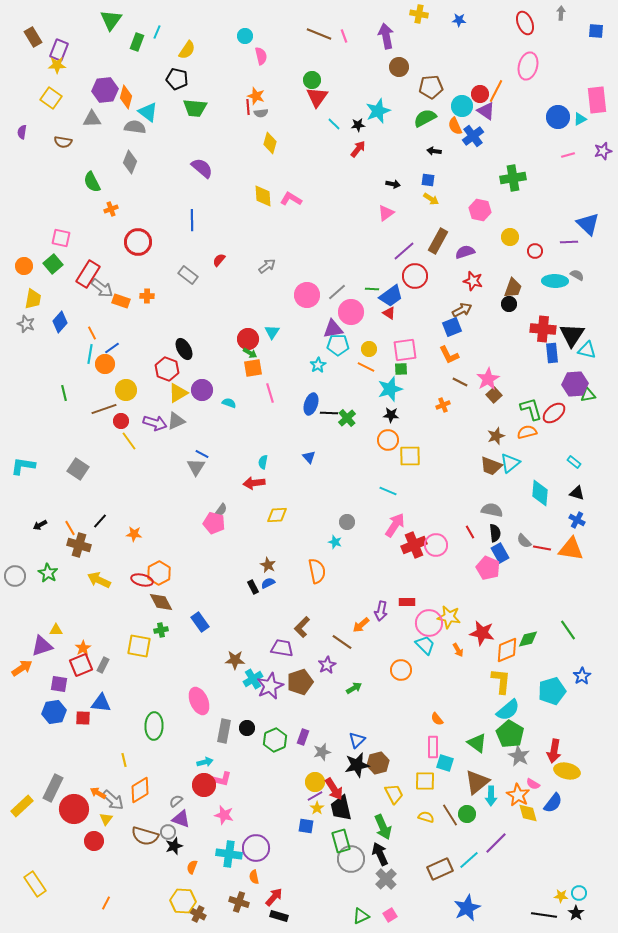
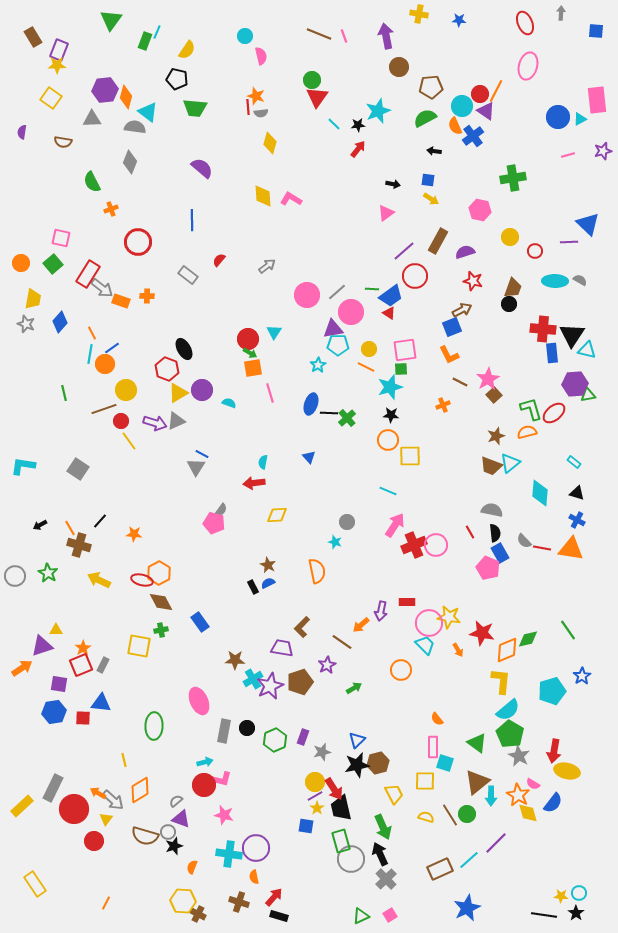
green rectangle at (137, 42): moved 8 px right, 1 px up
orange circle at (24, 266): moved 3 px left, 3 px up
gray semicircle at (577, 275): moved 3 px right, 5 px down
cyan triangle at (272, 332): moved 2 px right
cyan star at (390, 389): moved 2 px up
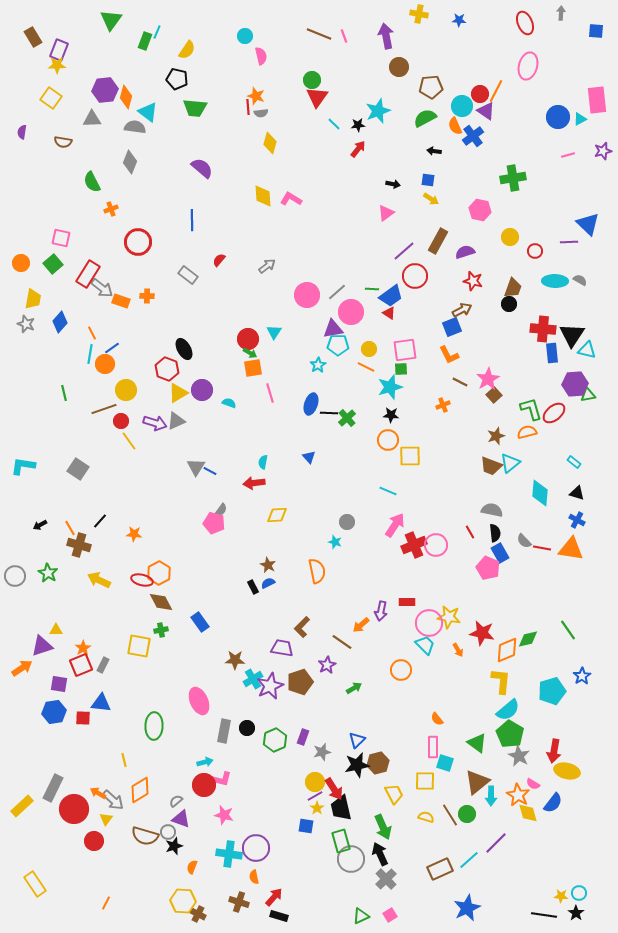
blue line at (202, 454): moved 8 px right, 17 px down
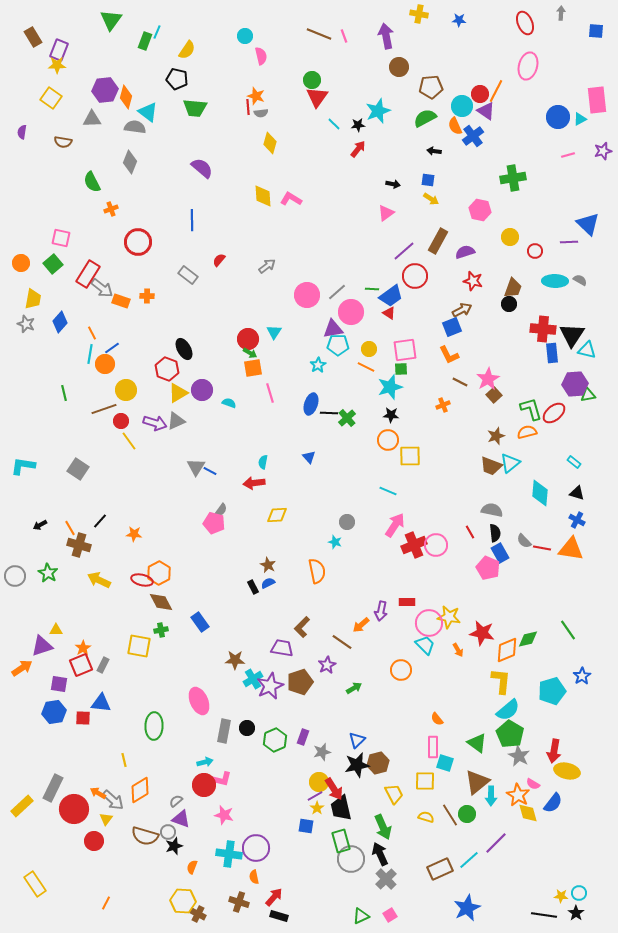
yellow circle at (315, 782): moved 4 px right
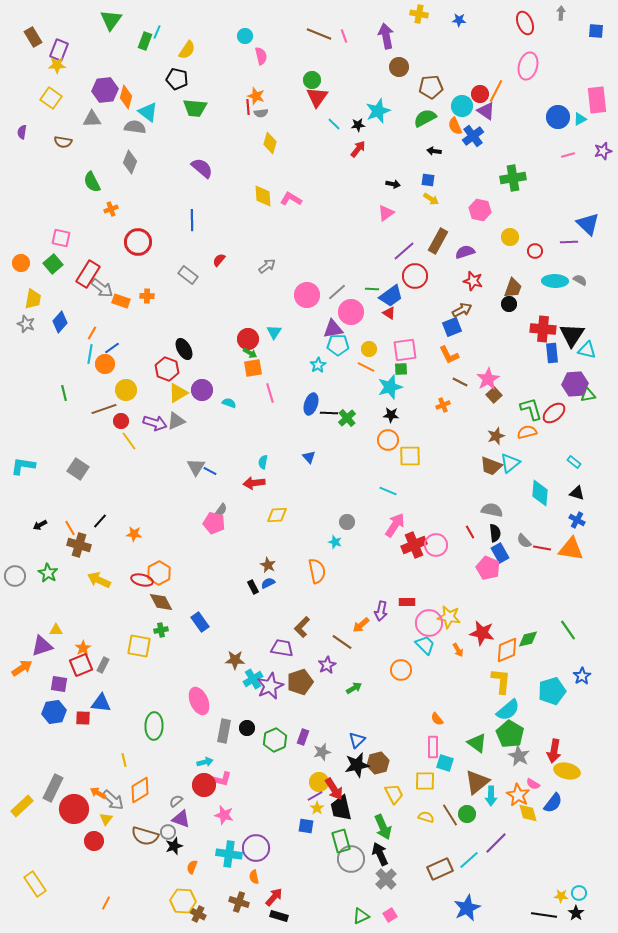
orange line at (92, 333): rotated 56 degrees clockwise
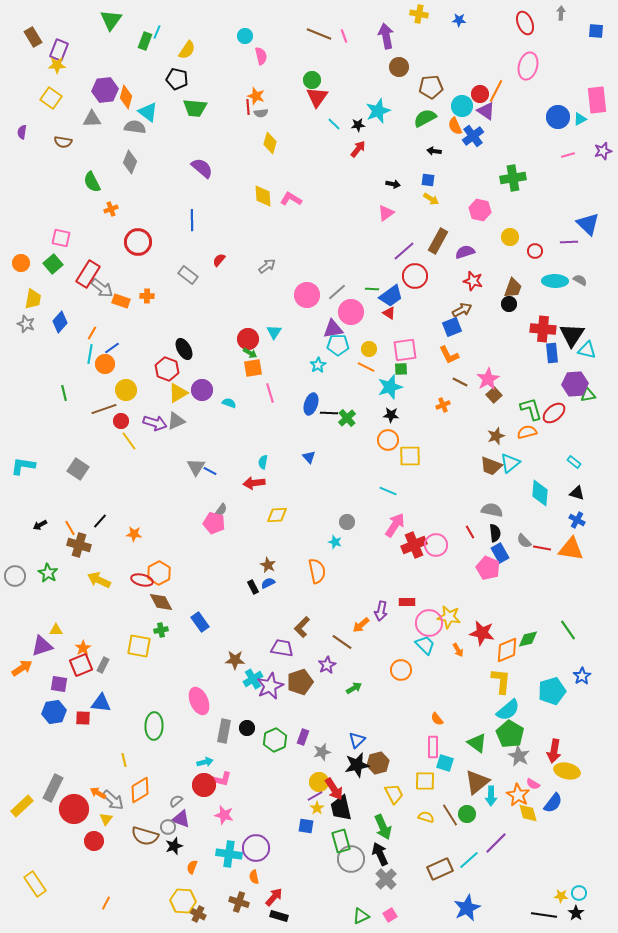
gray circle at (168, 832): moved 5 px up
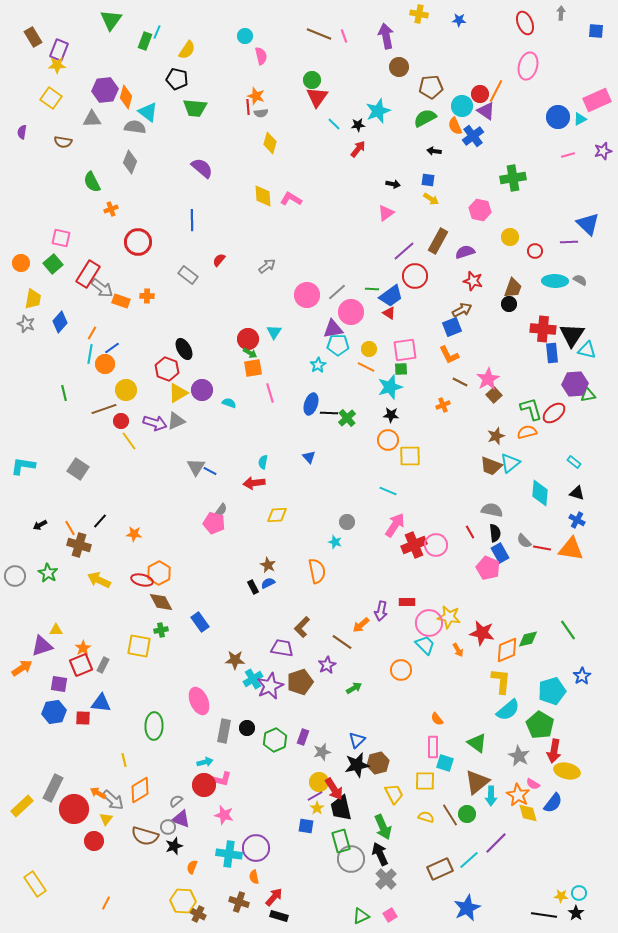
pink rectangle at (597, 100): rotated 72 degrees clockwise
green pentagon at (510, 734): moved 30 px right, 9 px up
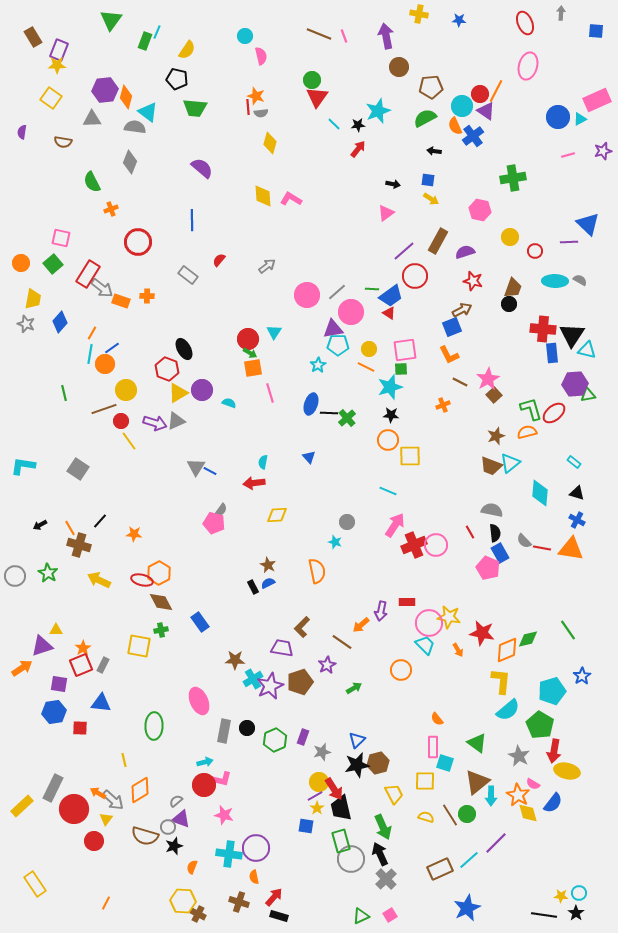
red square at (83, 718): moved 3 px left, 10 px down
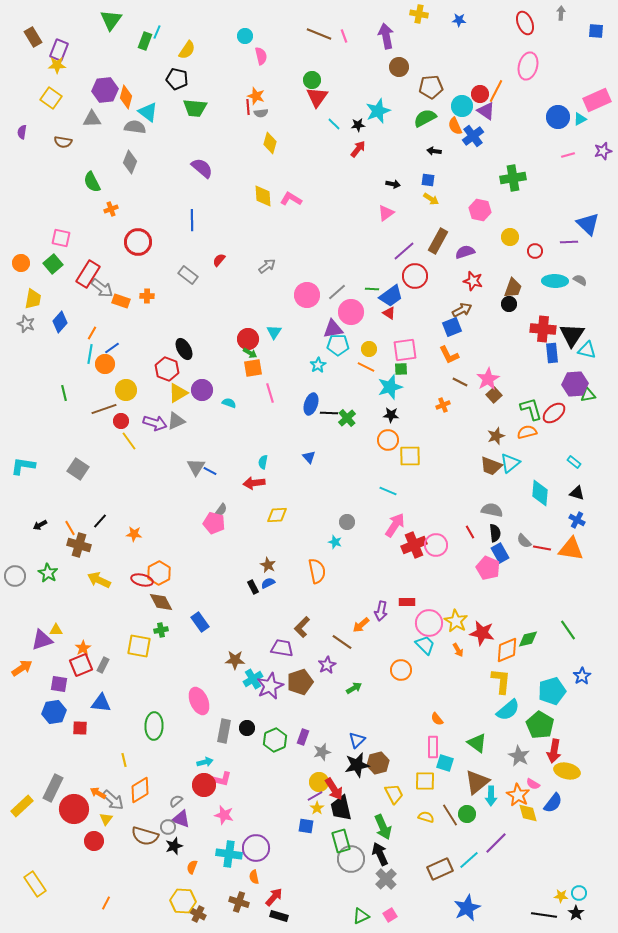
yellow star at (449, 617): moved 7 px right, 4 px down; rotated 20 degrees clockwise
purple triangle at (42, 646): moved 6 px up
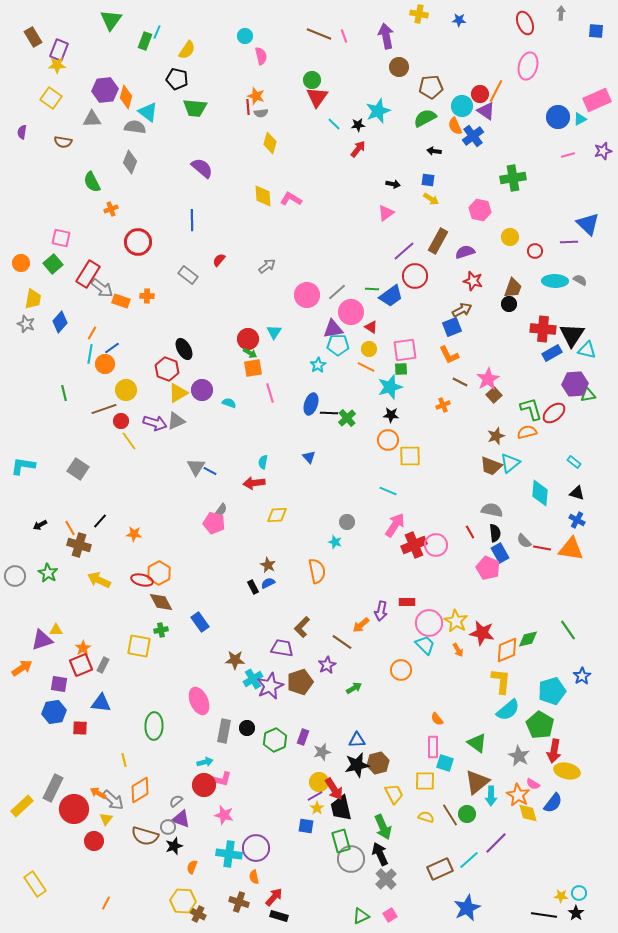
red triangle at (389, 313): moved 18 px left, 14 px down
blue rectangle at (552, 353): rotated 66 degrees clockwise
blue triangle at (357, 740): rotated 42 degrees clockwise
